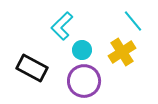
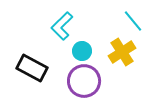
cyan circle: moved 1 px down
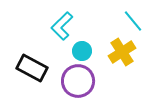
purple circle: moved 6 px left
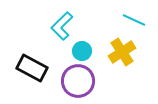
cyan line: moved 1 px right, 1 px up; rotated 25 degrees counterclockwise
